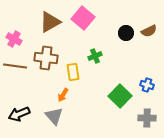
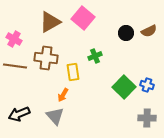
green square: moved 4 px right, 9 px up
gray triangle: moved 1 px right
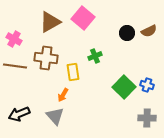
black circle: moved 1 px right
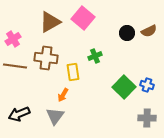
pink cross: moved 1 px left; rotated 28 degrees clockwise
gray triangle: rotated 18 degrees clockwise
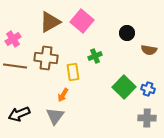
pink square: moved 1 px left, 3 px down
brown semicircle: moved 19 px down; rotated 35 degrees clockwise
blue cross: moved 1 px right, 4 px down
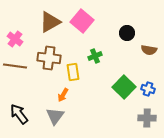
pink cross: moved 2 px right; rotated 21 degrees counterclockwise
brown cross: moved 3 px right
black arrow: rotated 75 degrees clockwise
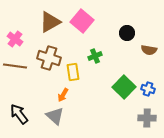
brown cross: rotated 10 degrees clockwise
gray triangle: rotated 24 degrees counterclockwise
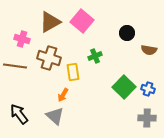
pink cross: moved 7 px right; rotated 21 degrees counterclockwise
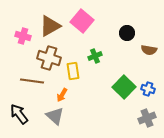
brown triangle: moved 4 px down
pink cross: moved 1 px right, 3 px up
brown line: moved 17 px right, 15 px down
yellow rectangle: moved 1 px up
orange arrow: moved 1 px left
gray cross: rotated 24 degrees counterclockwise
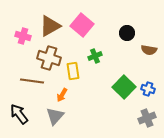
pink square: moved 4 px down
gray triangle: rotated 30 degrees clockwise
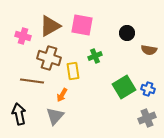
pink square: rotated 30 degrees counterclockwise
green square: rotated 15 degrees clockwise
black arrow: rotated 25 degrees clockwise
